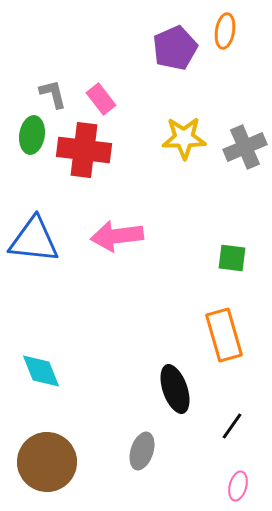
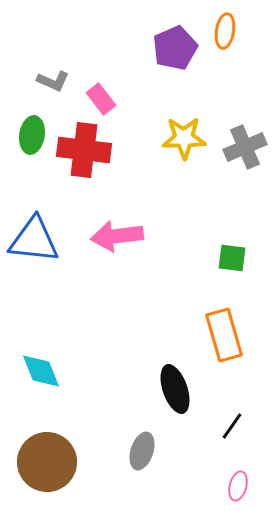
gray L-shape: moved 13 px up; rotated 128 degrees clockwise
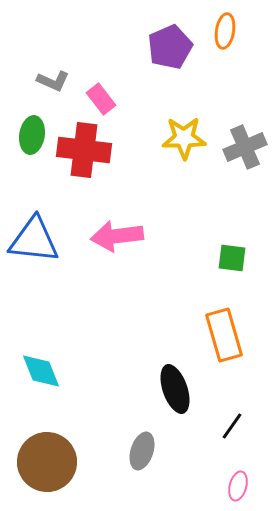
purple pentagon: moved 5 px left, 1 px up
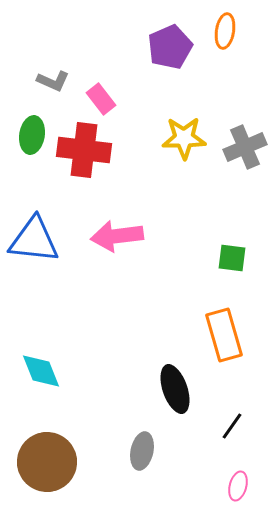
gray ellipse: rotated 6 degrees counterclockwise
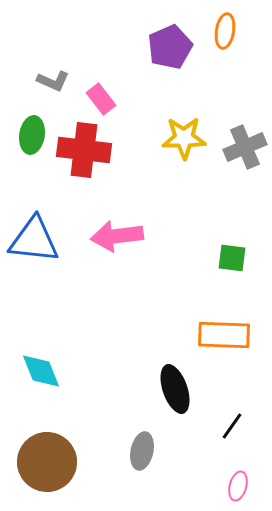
orange rectangle: rotated 72 degrees counterclockwise
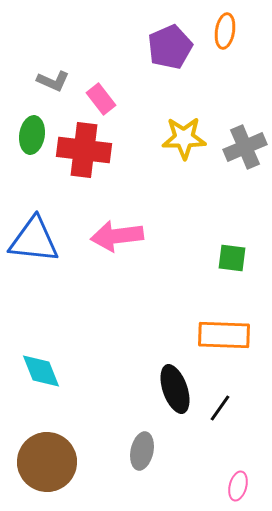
black line: moved 12 px left, 18 px up
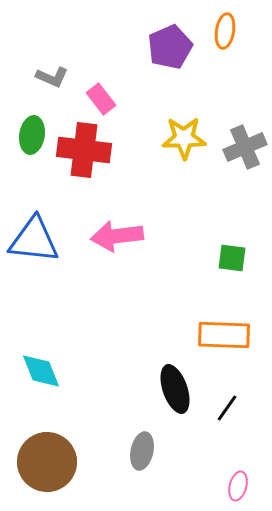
gray L-shape: moved 1 px left, 4 px up
black line: moved 7 px right
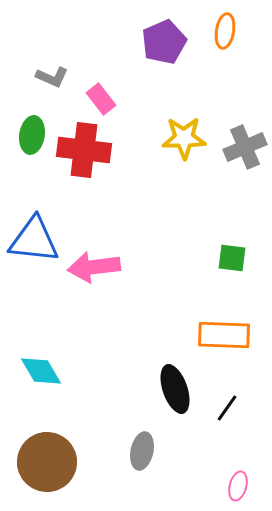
purple pentagon: moved 6 px left, 5 px up
pink arrow: moved 23 px left, 31 px down
cyan diamond: rotated 9 degrees counterclockwise
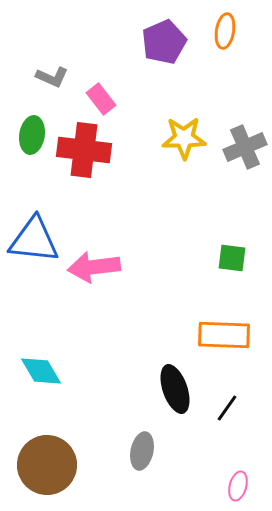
brown circle: moved 3 px down
